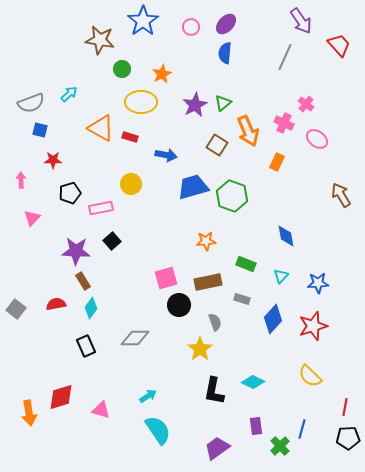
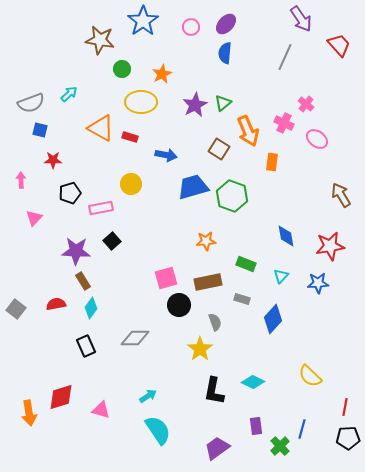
purple arrow at (301, 21): moved 2 px up
brown square at (217, 145): moved 2 px right, 4 px down
orange rectangle at (277, 162): moved 5 px left; rotated 18 degrees counterclockwise
pink triangle at (32, 218): moved 2 px right
red star at (313, 326): moved 17 px right, 80 px up; rotated 8 degrees clockwise
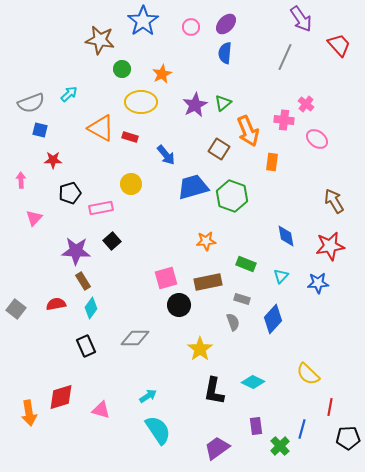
pink cross at (284, 123): moved 3 px up; rotated 18 degrees counterclockwise
blue arrow at (166, 155): rotated 40 degrees clockwise
brown arrow at (341, 195): moved 7 px left, 6 px down
gray semicircle at (215, 322): moved 18 px right
yellow semicircle at (310, 376): moved 2 px left, 2 px up
red line at (345, 407): moved 15 px left
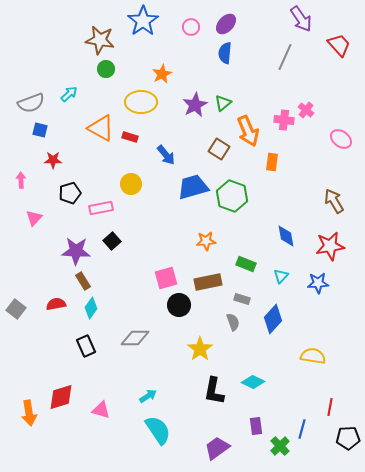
green circle at (122, 69): moved 16 px left
pink cross at (306, 104): moved 6 px down
pink ellipse at (317, 139): moved 24 px right
yellow semicircle at (308, 374): moved 5 px right, 18 px up; rotated 145 degrees clockwise
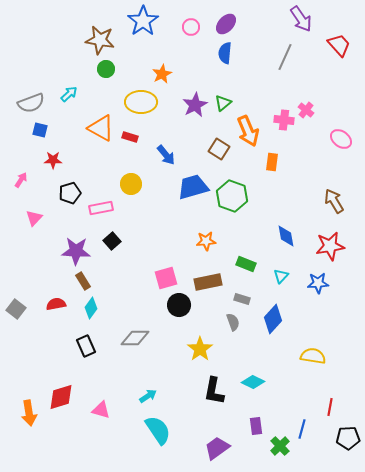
pink arrow at (21, 180): rotated 35 degrees clockwise
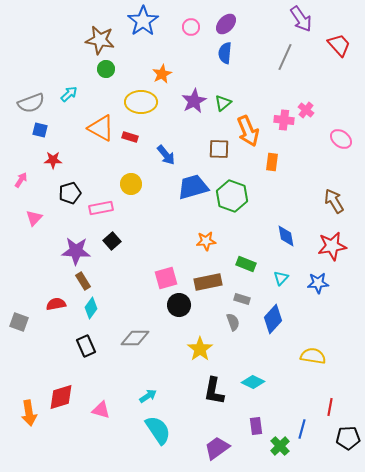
purple star at (195, 105): moved 1 px left, 4 px up
brown square at (219, 149): rotated 30 degrees counterclockwise
red star at (330, 246): moved 2 px right
cyan triangle at (281, 276): moved 2 px down
gray square at (16, 309): moved 3 px right, 13 px down; rotated 18 degrees counterclockwise
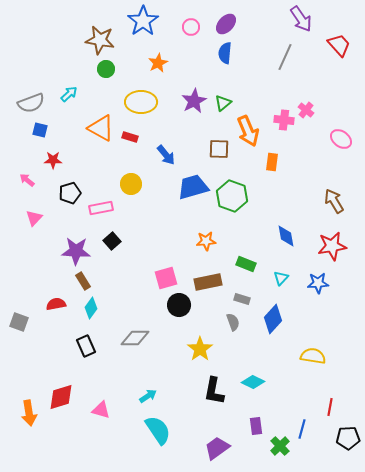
orange star at (162, 74): moved 4 px left, 11 px up
pink arrow at (21, 180): moved 6 px right; rotated 84 degrees counterclockwise
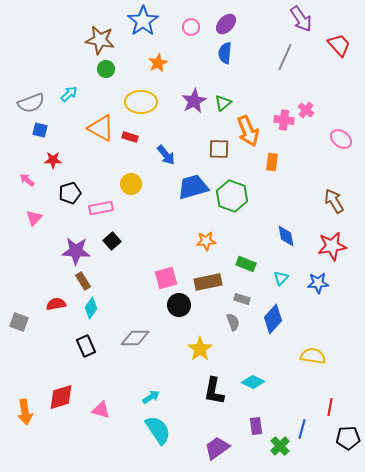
cyan arrow at (148, 396): moved 3 px right, 1 px down
orange arrow at (29, 413): moved 4 px left, 1 px up
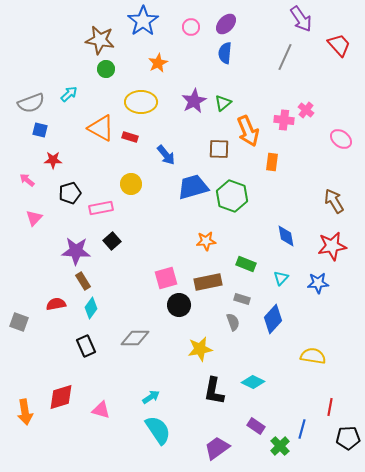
yellow star at (200, 349): rotated 25 degrees clockwise
purple rectangle at (256, 426): rotated 48 degrees counterclockwise
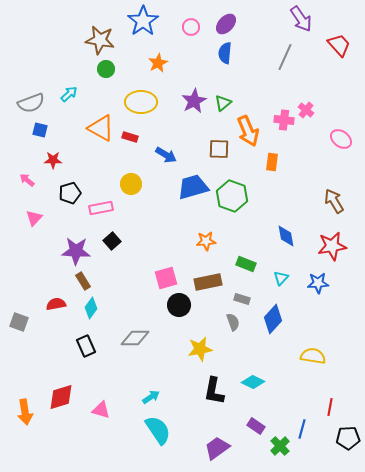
blue arrow at (166, 155): rotated 20 degrees counterclockwise
